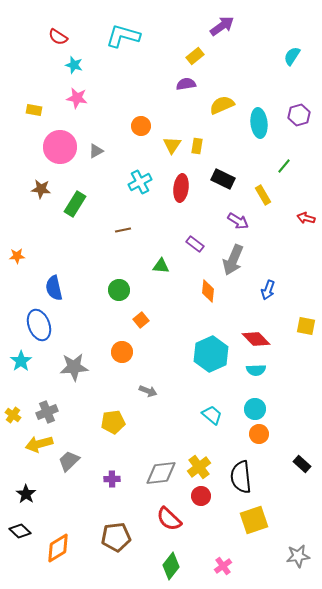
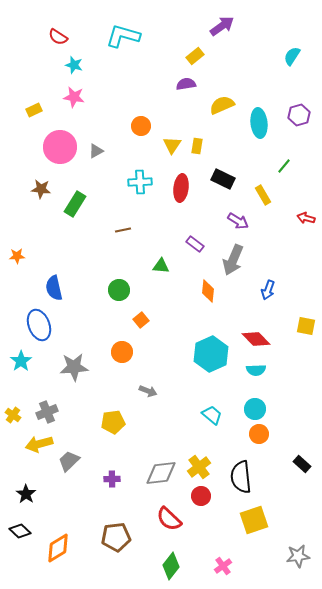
pink star at (77, 98): moved 3 px left, 1 px up
yellow rectangle at (34, 110): rotated 35 degrees counterclockwise
cyan cross at (140, 182): rotated 25 degrees clockwise
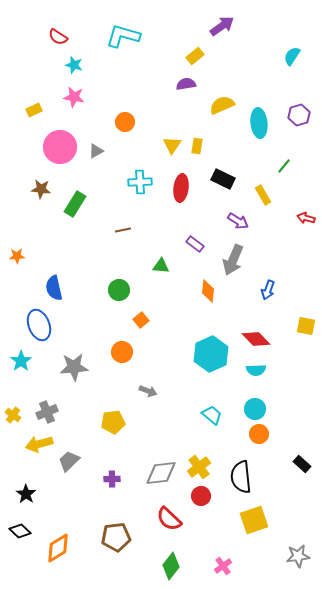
orange circle at (141, 126): moved 16 px left, 4 px up
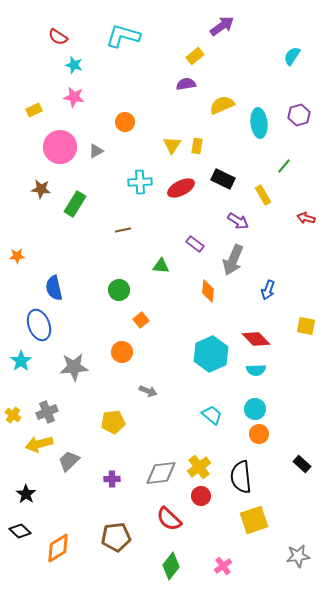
red ellipse at (181, 188): rotated 56 degrees clockwise
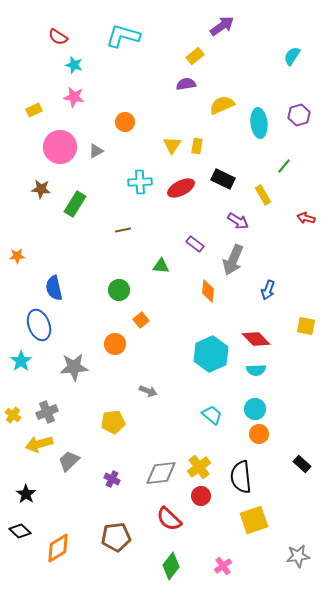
orange circle at (122, 352): moved 7 px left, 8 px up
purple cross at (112, 479): rotated 28 degrees clockwise
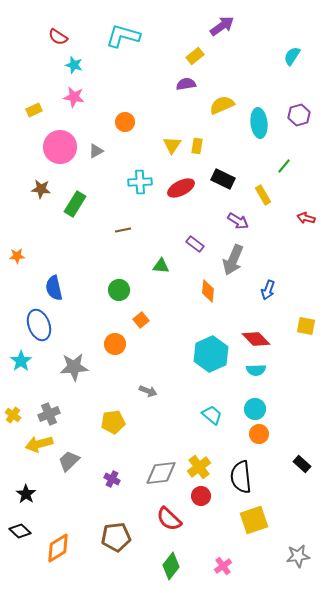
gray cross at (47, 412): moved 2 px right, 2 px down
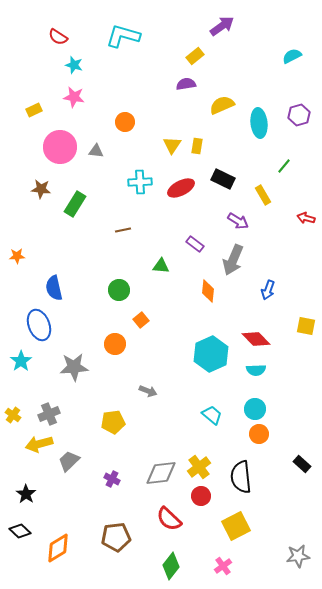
cyan semicircle at (292, 56): rotated 30 degrees clockwise
gray triangle at (96, 151): rotated 35 degrees clockwise
yellow square at (254, 520): moved 18 px left, 6 px down; rotated 8 degrees counterclockwise
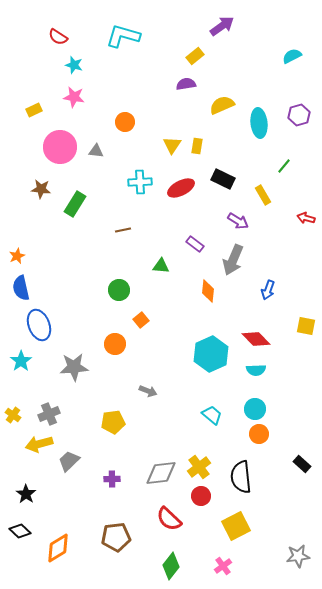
orange star at (17, 256): rotated 21 degrees counterclockwise
blue semicircle at (54, 288): moved 33 px left
purple cross at (112, 479): rotated 28 degrees counterclockwise
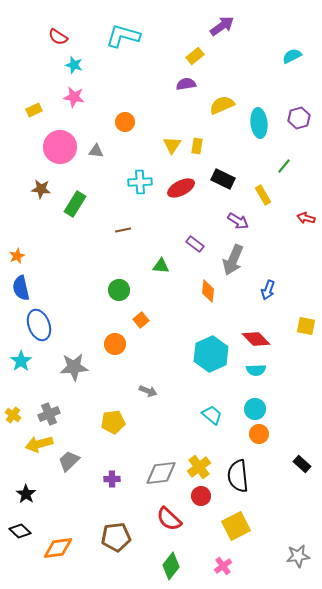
purple hexagon at (299, 115): moved 3 px down
black semicircle at (241, 477): moved 3 px left, 1 px up
orange diamond at (58, 548): rotated 24 degrees clockwise
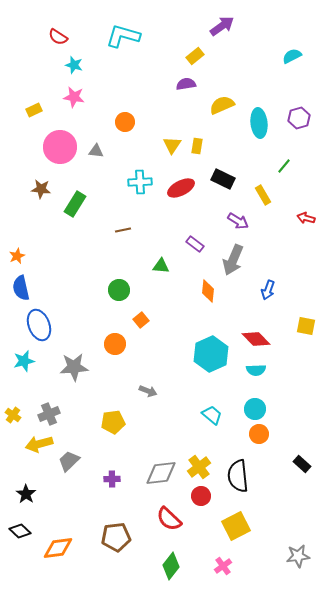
cyan star at (21, 361): moved 3 px right; rotated 20 degrees clockwise
